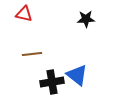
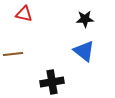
black star: moved 1 px left
brown line: moved 19 px left
blue triangle: moved 7 px right, 24 px up
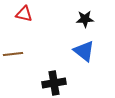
black cross: moved 2 px right, 1 px down
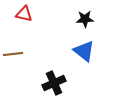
black cross: rotated 15 degrees counterclockwise
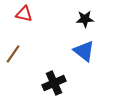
brown line: rotated 48 degrees counterclockwise
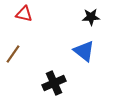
black star: moved 6 px right, 2 px up
